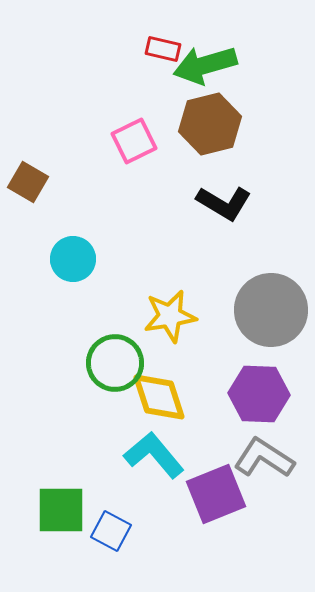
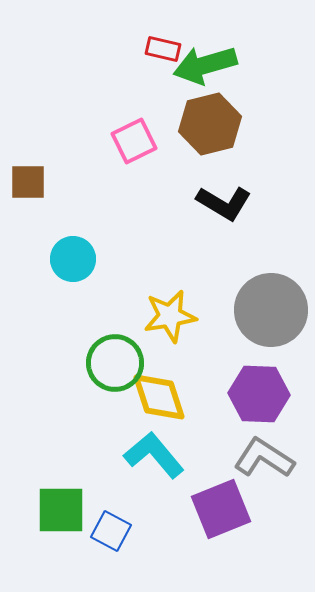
brown square: rotated 30 degrees counterclockwise
purple square: moved 5 px right, 15 px down
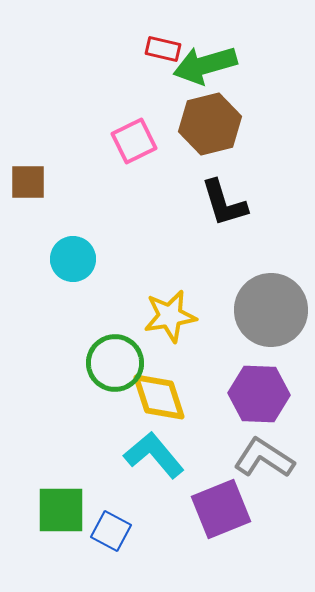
black L-shape: rotated 42 degrees clockwise
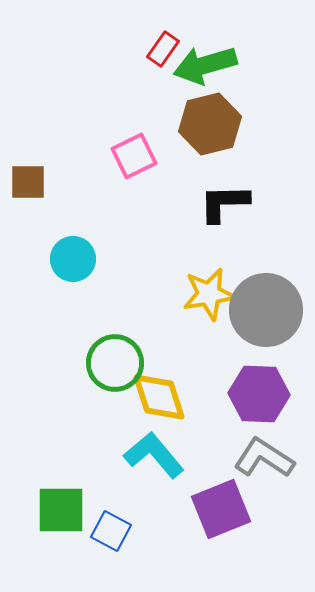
red rectangle: rotated 68 degrees counterclockwise
pink square: moved 15 px down
black L-shape: rotated 106 degrees clockwise
gray circle: moved 5 px left
yellow star: moved 39 px right, 22 px up
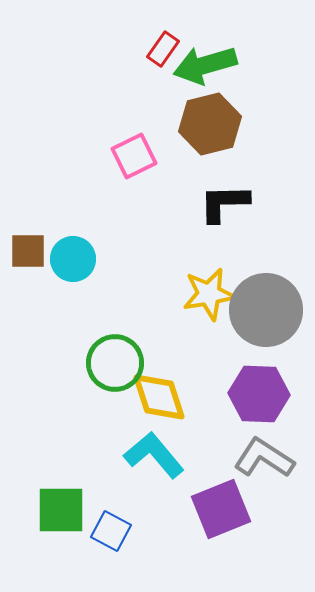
brown square: moved 69 px down
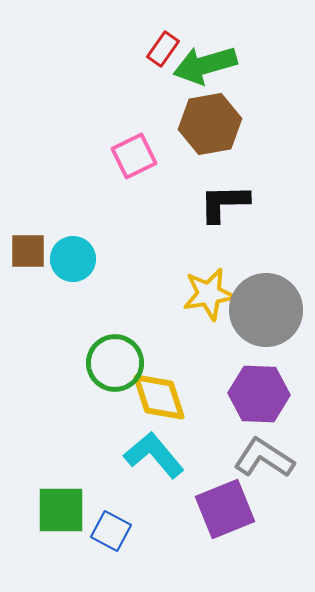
brown hexagon: rotated 4 degrees clockwise
purple square: moved 4 px right
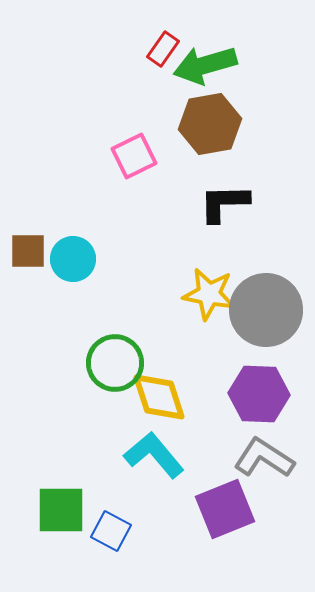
yellow star: rotated 20 degrees clockwise
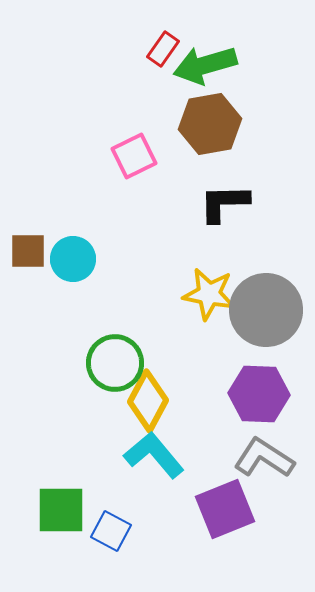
yellow diamond: moved 11 px left, 4 px down; rotated 46 degrees clockwise
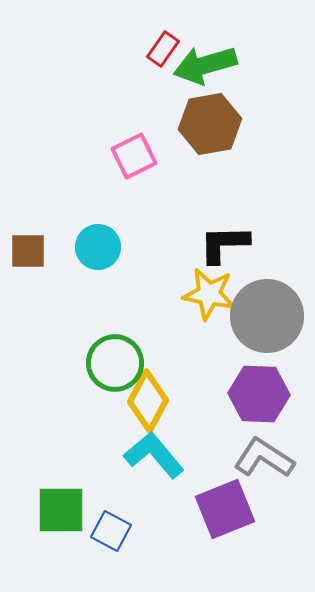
black L-shape: moved 41 px down
cyan circle: moved 25 px right, 12 px up
gray circle: moved 1 px right, 6 px down
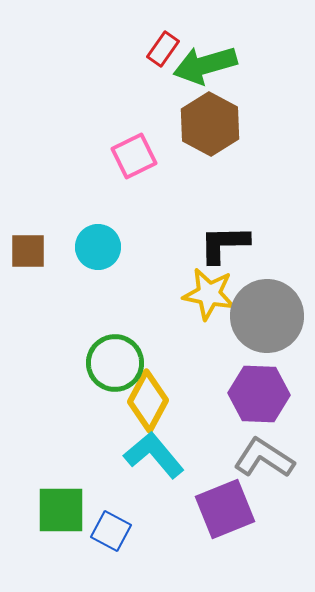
brown hexagon: rotated 22 degrees counterclockwise
